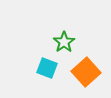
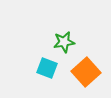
green star: rotated 25 degrees clockwise
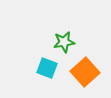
orange square: moved 1 px left
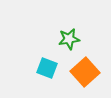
green star: moved 5 px right, 3 px up
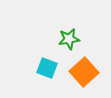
orange square: moved 1 px left
